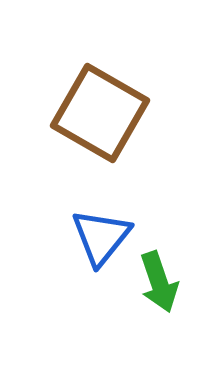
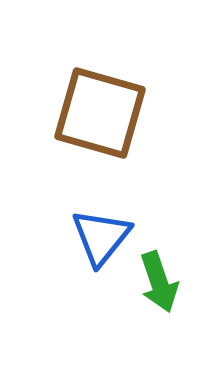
brown square: rotated 14 degrees counterclockwise
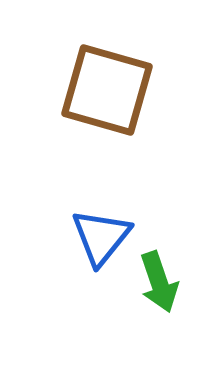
brown square: moved 7 px right, 23 px up
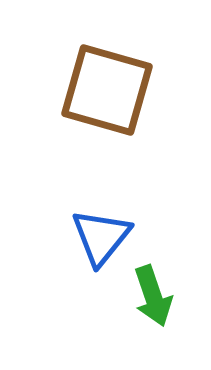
green arrow: moved 6 px left, 14 px down
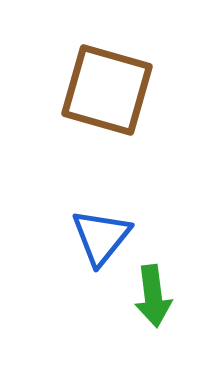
green arrow: rotated 12 degrees clockwise
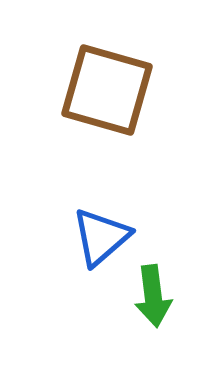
blue triangle: rotated 10 degrees clockwise
